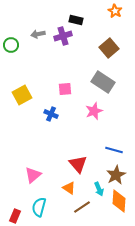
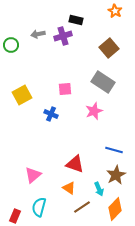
red triangle: moved 3 px left; rotated 30 degrees counterclockwise
orange diamond: moved 4 px left, 8 px down; rotated 40 degrees clockwise
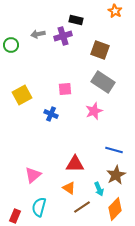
brown square: moved 9 px left, 2 px down; rotated 30 degrees counterclockwise
red triangle: rotated 18 degrees counterclockwise
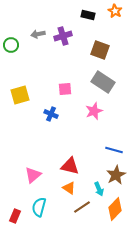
black rectangle: moved 12 px right, 5 px up
yellow square: moved 2 px left; rotated 12 degrees clockwise
red triangle: moved 5 px left, 2 px down; rotated 12 degrees clockwise
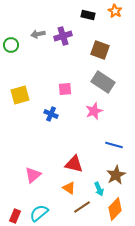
blue line: moved 5 px up
red triangle: moved 4 px right, 2 px up
cyan semicircle: moved 6 px down; rotated 36 degrees clockwise
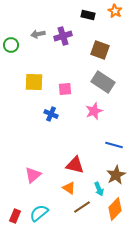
yellow square: moved 14 px right, 13 px up; rotated 18 degrees clockwise
red triangle: moved 1 px right, 1 px down
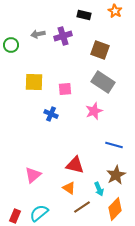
black rectangle: moved 4 px left
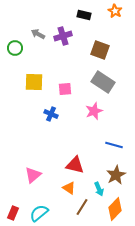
gray arrow: rotated 40 degrees clockwise
green circle: moved 4 px right, 3 px down
brown line: rotated 24 degrees counterclockwise
red rectangle: moved 2 px left, 3 px up
